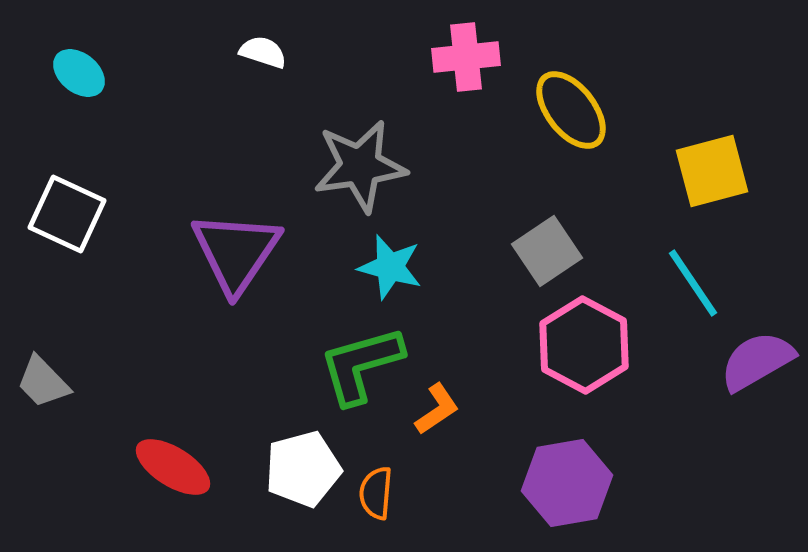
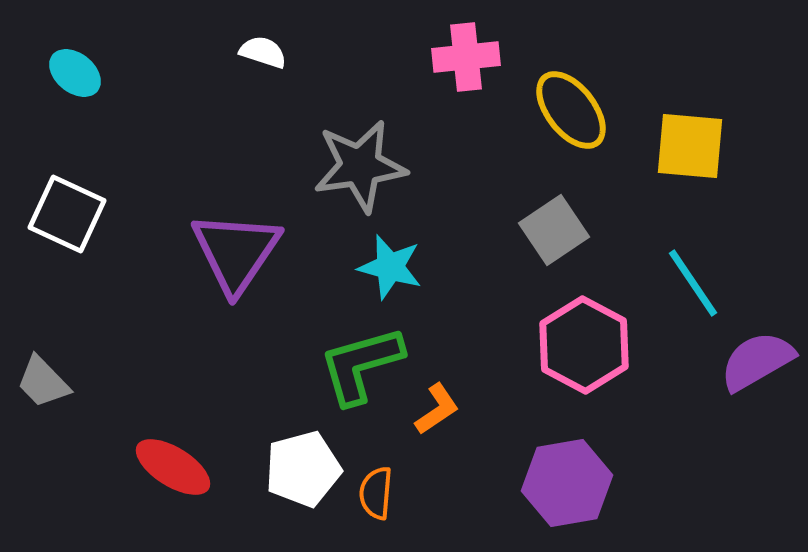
cyan ellipse: moved 4 px left
yellow square: moved 22 px left, 25 px up; rotated 20 degrees clockwise
gray square: moved 7 px right, 21 px up
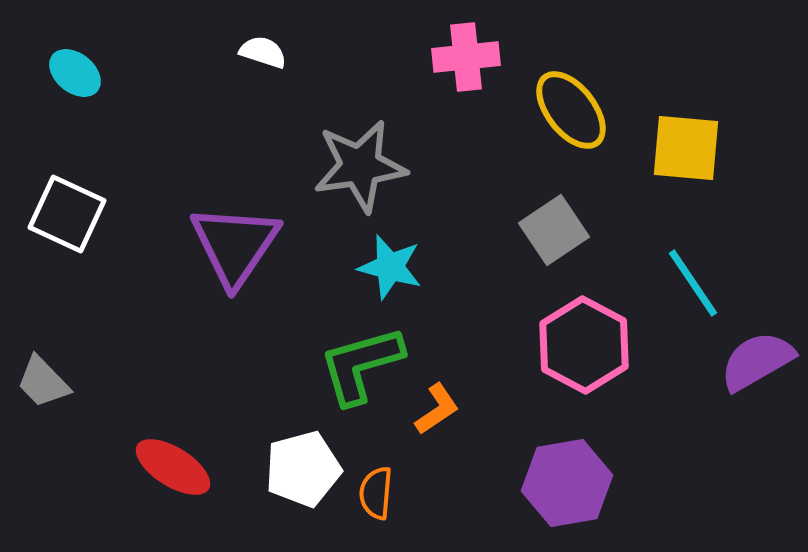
yellow square: moved 4 px left, 2 px down
purple triangle: moved 1 px left, 7 px up
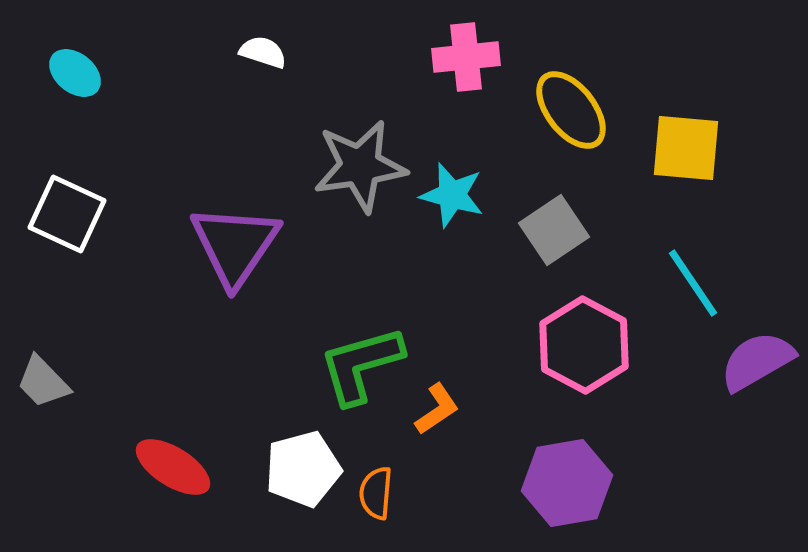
cyan star: moved 62 px right, 72 px up
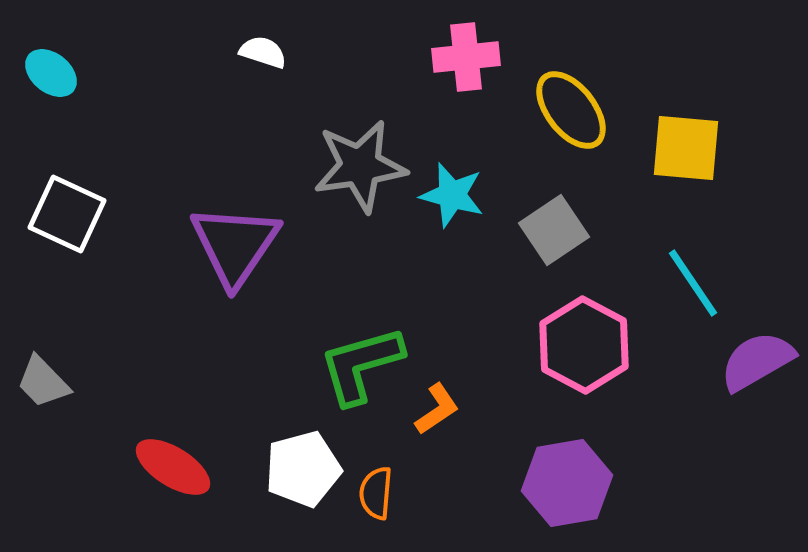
cyan ellipse: moved 24 px left
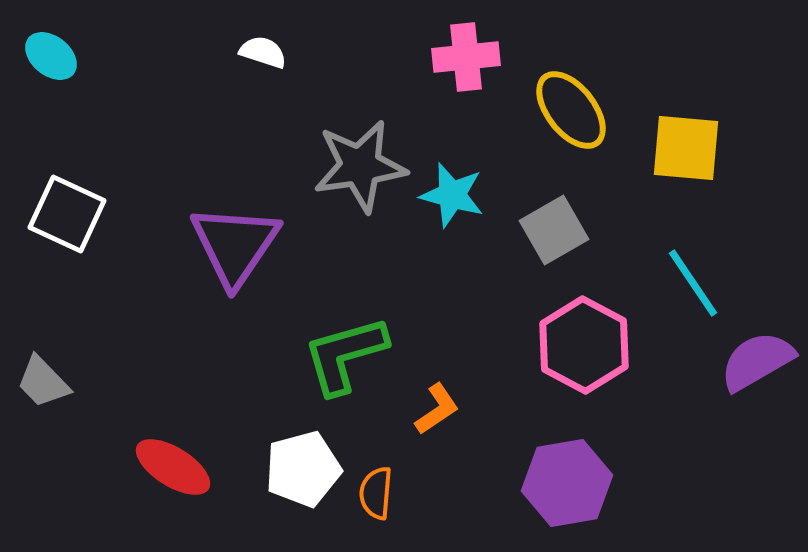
cyan ellipse: moved 17 px up
gray square: rotated 4 degrees clockwise
green L-shape: moved 16 px left, 10 px up
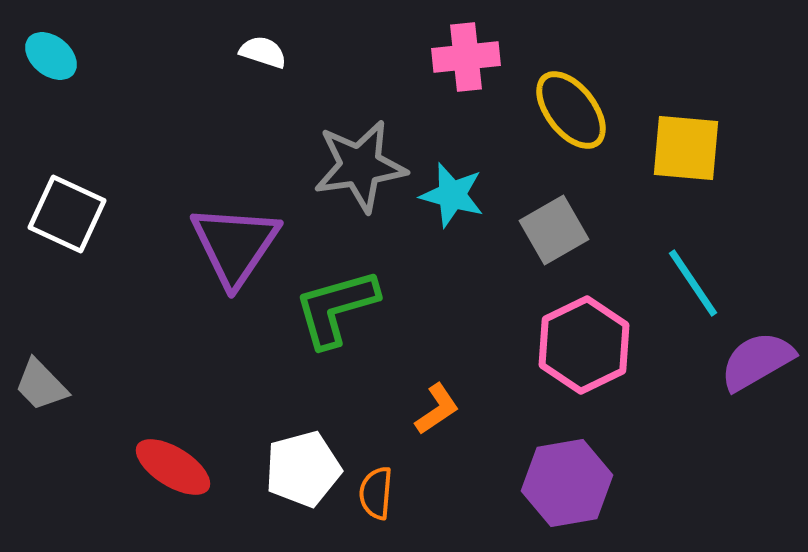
pink hexagon: rotated 6 degrees clockwise
green L-shape: moved 9 px left, 47 px up
gray trapezoid: moved 2 px left, 3 px down
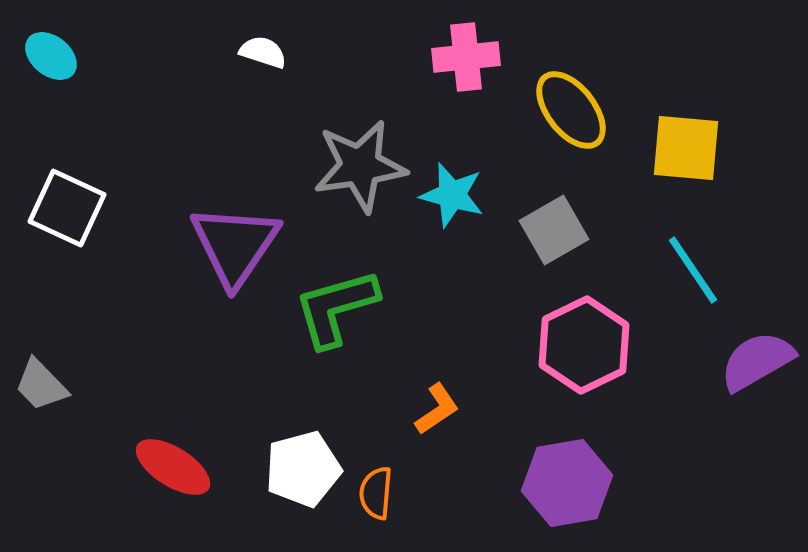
white square: moved 6 px up
cyan line: moved 13 px up
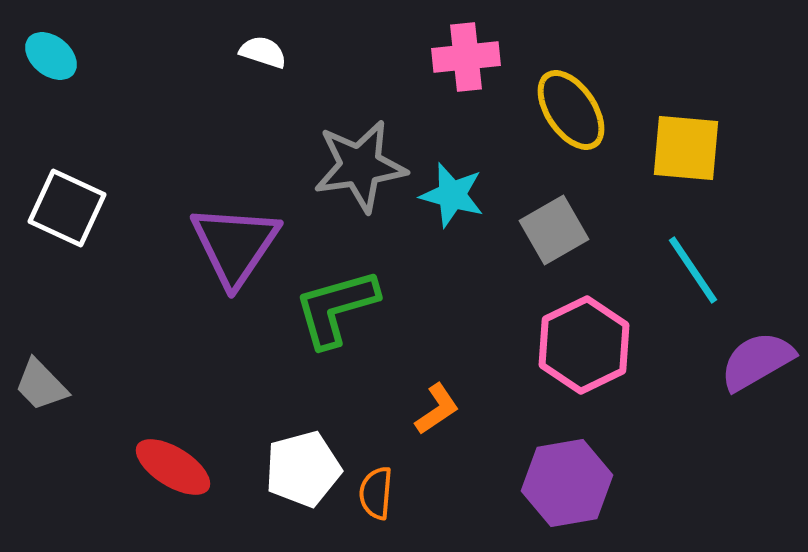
yellow ellipse: rotated 4 degrees clockwise
